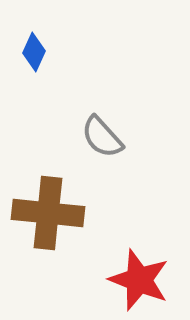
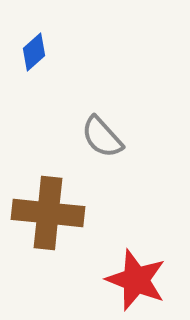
blue diamond: rotated 24 degrees clockwise
red star: moved 3 px left
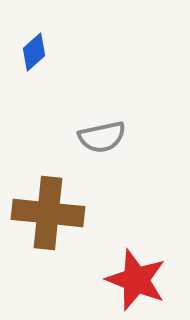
gray semicircle: rotated 60 degrees counterclockwise
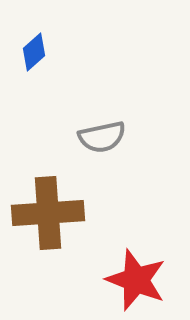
brown cross: rotated 10 degrees counterclockwise
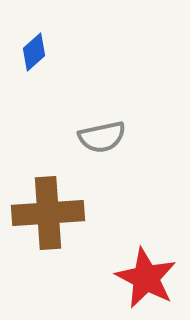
red star: moved 10 px right, 2 px up; rotated 6 degrees clockwise
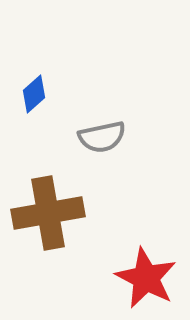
blue diamond: moved 42 px down
brown cross: rotated 6 degrees counterclockwise
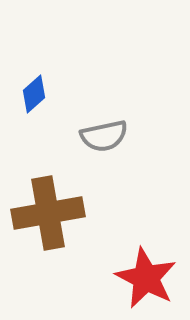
gray semicircle: moved 2 px right, 1 px up
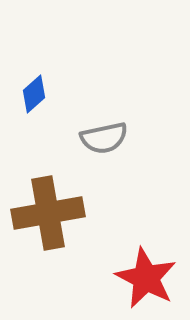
gray semicircle: moved 2 px down
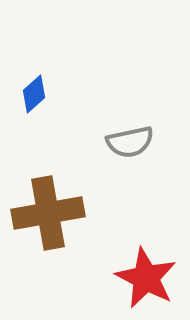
gray semicircle: moved 26 px right, 4 px down
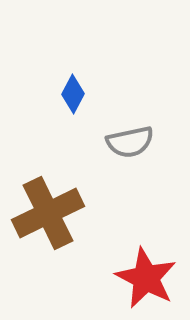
blue diamond: moved 39 px right; rotated 21 degrees counterclockwise
brown cross: rotated 16 degrees counterclockwise
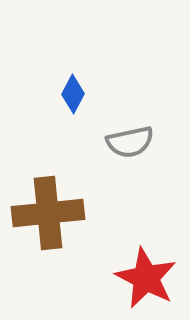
brown cross: rotated 20 degrees clockwise
